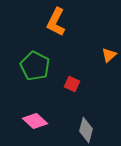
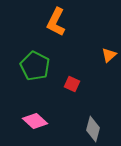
gray diamond: moved 7 px right, 1 px up
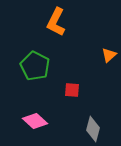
red square: moved 6 px down; rotated 21 degrees counterclockwise
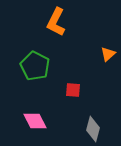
orange triangle: moved 1 px left, 1 px up
red square: moved 1 px right
pink diamond: rotated 20 degrees clockwise
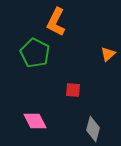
green pentagon: moved 13 px up
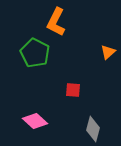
orange triangle: moved 2 px up
pink diamond: rotated 20 degrees counterclockwise
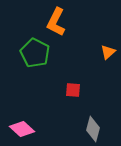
pink diamond: moved 13 px left, 8 px down
